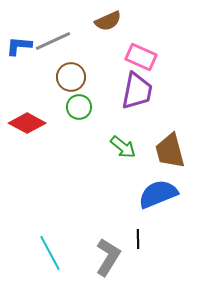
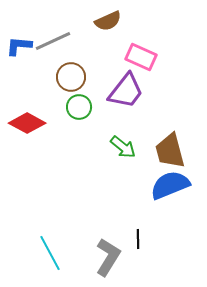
purple trapezoid: moved 11 px left; rotated 27 degrees clockwise
blue semicircle: moved 12 px right, 9 px up
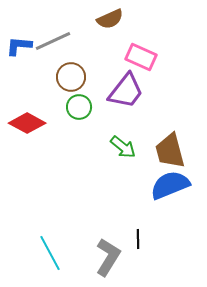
brown semicircle: moved 2 px right, 2 px up
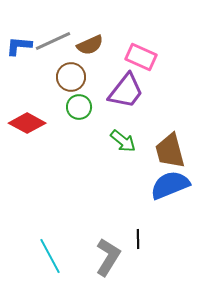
brown semicircle: moved 20 px left, 26 px down
green arrow: moved 6 px up
cyan line: moved 3 px down
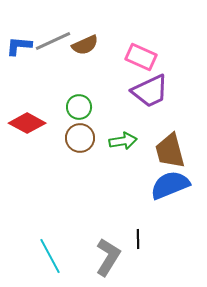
brown semicircle: moved 5 px left
brown circle: moved 9 px right, 61 px down
purple trapezoid: moved 24 px right; rotated 27 degrees clockwise
green arrow: rotated 48 degrees counterclockwise
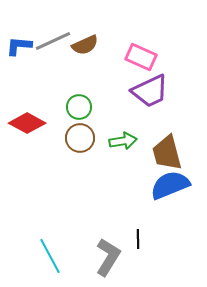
brown trapezoid: moved 3 px left, 2 px down
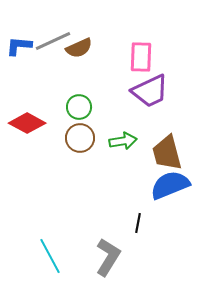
brown semicircle: moved 6 px left, 3 px down
pink rectangle: rotated 68 degrees clockwise
black line: moved 16 px up; rotated 12 degrees clockwise
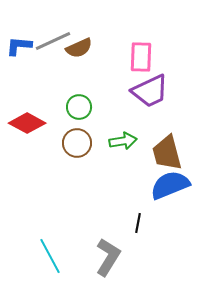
brown circle: moved 3 px left, 5 px down
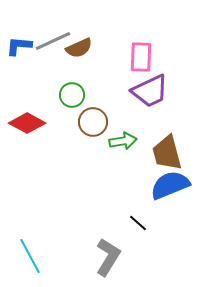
green circle: moved 7 px left, 12 px up
brown circle: moved 16 px right, 21 px up
black line: rotated 60 degrees counterclockwise
cyan line: moved 20 px left
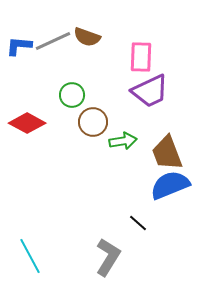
brown semicircle: moved 8 px right, 11 px up; rotated 44 degrees clockwise
brown trapezoid: rotated 6 degrees counterclockwise
